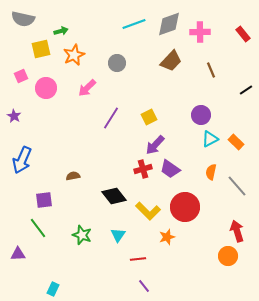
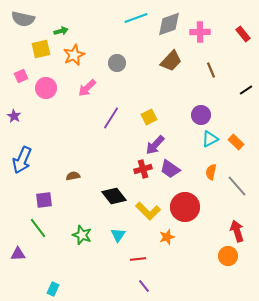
cyan line at (134, 24): moved 2 px right, 6 px up
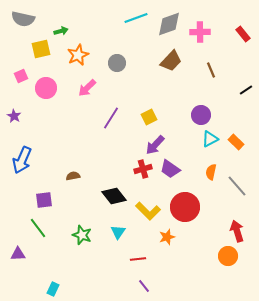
orange star at (74, 55): moved 4 px right
cyan triangle at (118, 235): moved 3 px up
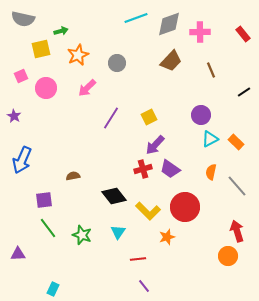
black line at (246, 90): moved 2 px left, 2 px down
green line at (38, 228): moved 10 px right
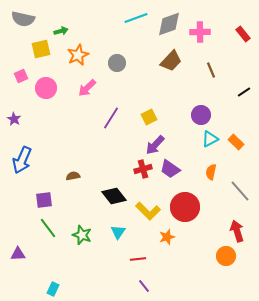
purple star at (14, 116): moved 3 px down
gray line at (237, 186): moved 3 px right, 5 px down
orange circle at (228, 256): moved 2 px left
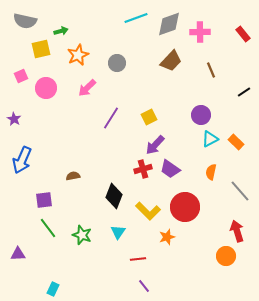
gray semicircle at (23, 19): moved 2 px right, 2 px down
black diamond at (114, 196): rotated 60 degrees clockwise
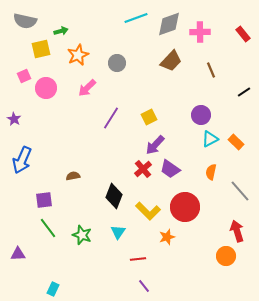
pink square at (21, 76): moved 3 px right
red cross at (143, 169): rotated 24 degrees counterclockwise
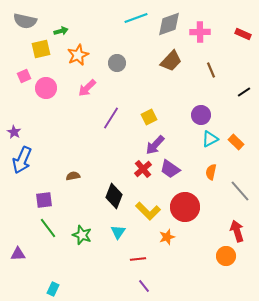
red rectangle at (243, 34): rotated 28 degrees counterclockwise
purple star at (14, 119): moved 13 px down
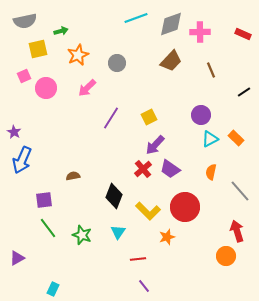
gray semicircle at (25, 21): rotated 25 degrees counterclockwise
gray diamond at (169, 24): moved 2 px right
yellow square at (41, 49): moved 3 px left
orange rectangle at (236, 142): moved 4 px up
purple triangle at (18, 254): moved 1 px left, 4 px down; rotated 28 degrees counterclockwise
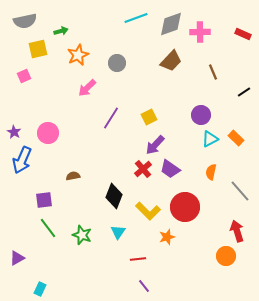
brown line at (211, 70): moved 2 px right, 2 px down
pink circle at (46, 88): moved 2 px right, 45 px down
cyan rectangle at (53, 289): moved 13 px left
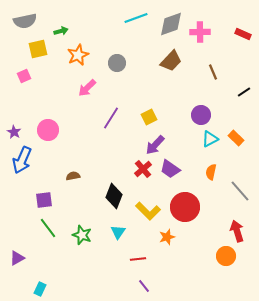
pink circle at (48, 133): moved 3 px up
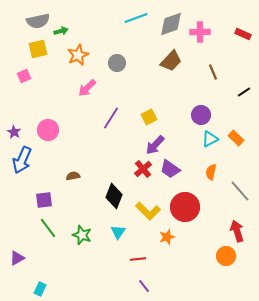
gray semicircle at (25, 21): moved 13 px right
